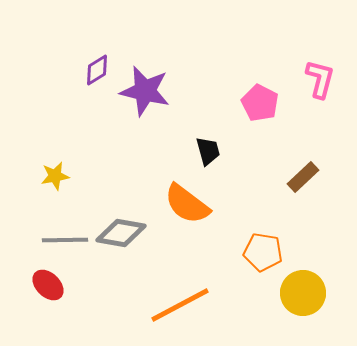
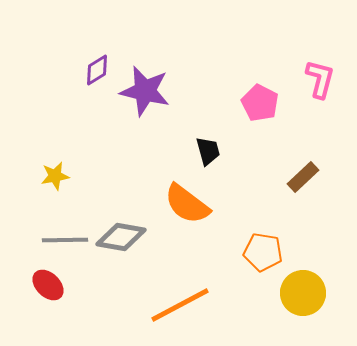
gray diamond: moved 4 px down
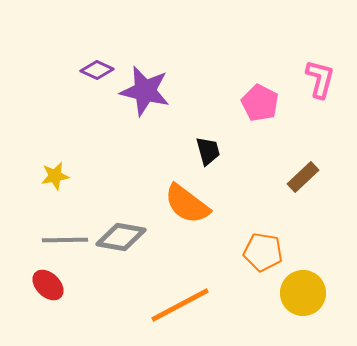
purple diamond: rotated 56 degrees clockwise
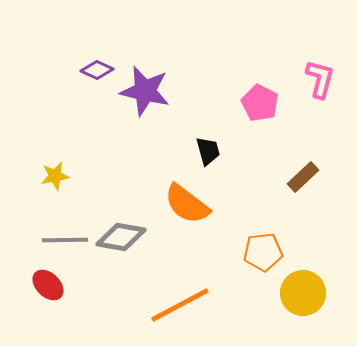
orange pentagon: rotated 15 degrees counterclockwise
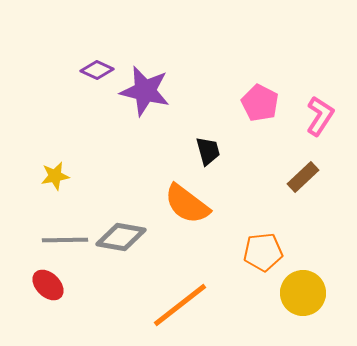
pink L-shape: moved 37 px down; rotated 18 degrees clockwise
orange line: rotated 10 degrees counterclockwise
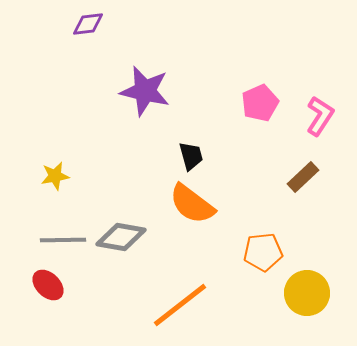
purple diamond: moved 9 px left, 46 px up; rotated 32 degrees counterclockwise
pink pentagon: rotated 21 degrees clockwise
black trapezoid: moved 17 px left, 5 px down
orange semicircle: moved 5 px right
gray line: moved 2 px left
yellow circle: moved 4 px right
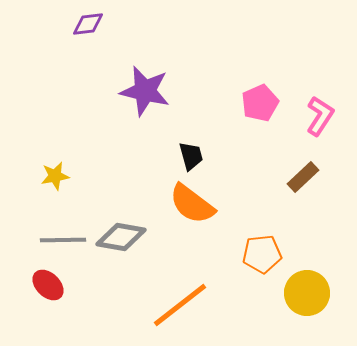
orange pentagon: moved 1 px left, 2 px down
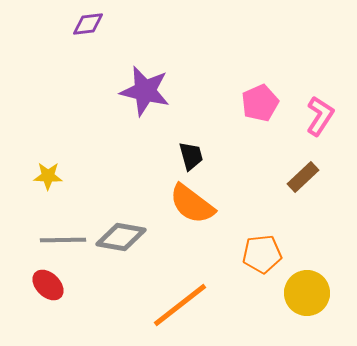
yellow star: moved 7 px left; rotated 12 degrees clockwise
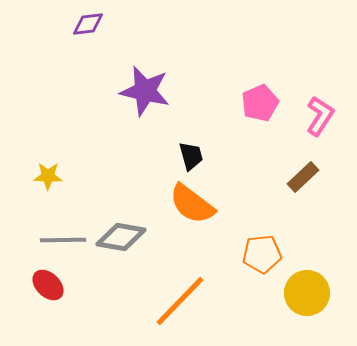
orange line: moved 4 px up; rotated 8 degrees counterclockwise
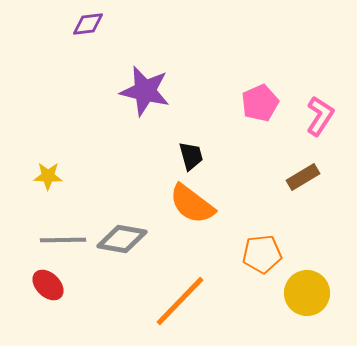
brown rectangle: rotated 12 degrees clockwise
gray diamond: moved 1 px right, 2 px down
